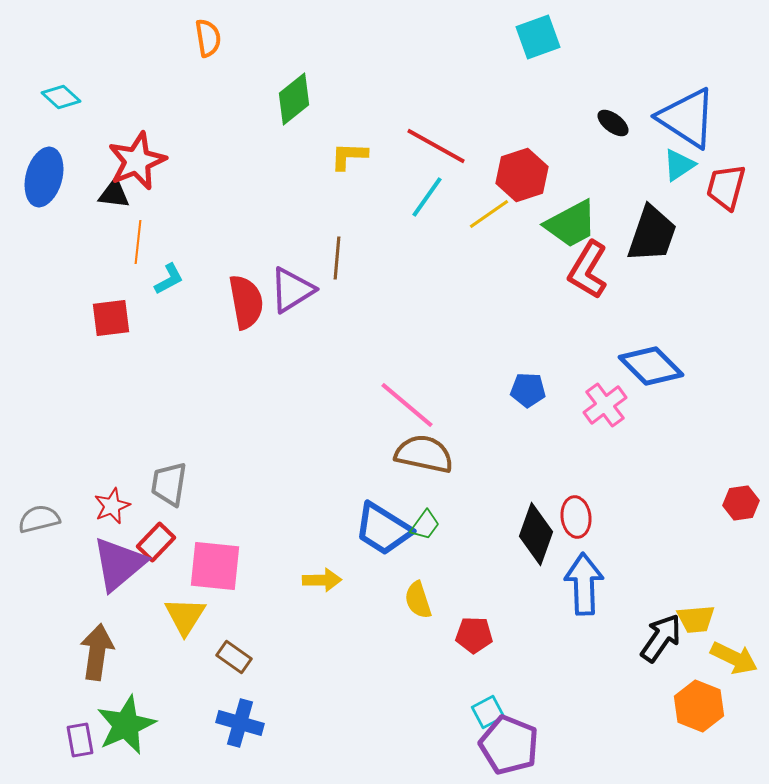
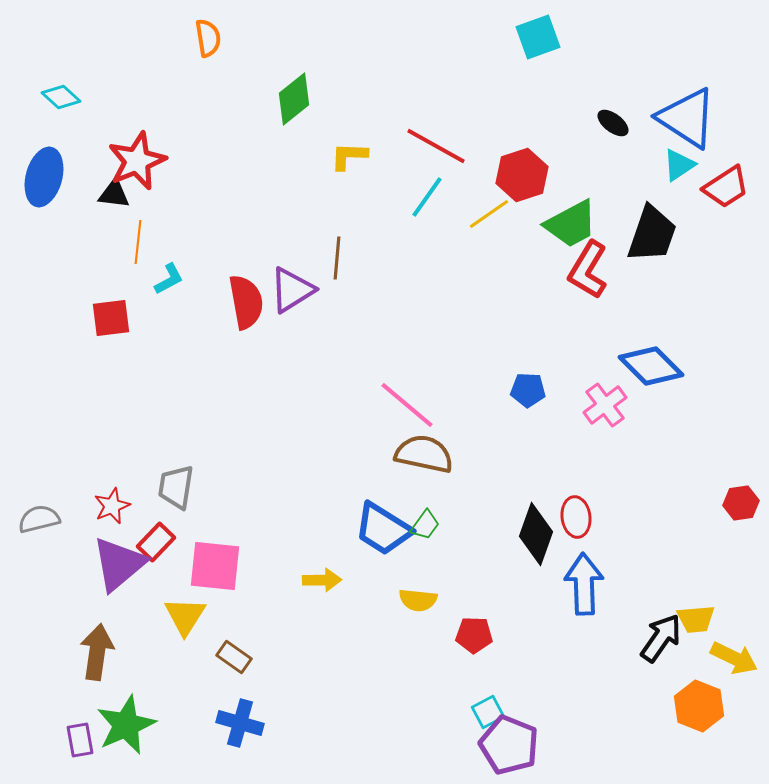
red trapezoid at (726, 187): rotated 138 degrees counterclockwise
gray trapezoid at (169, 484): moved 7 px right, 3 px down
yellow semicircle at (418, 600): rotated 66 degrees counterclockwise
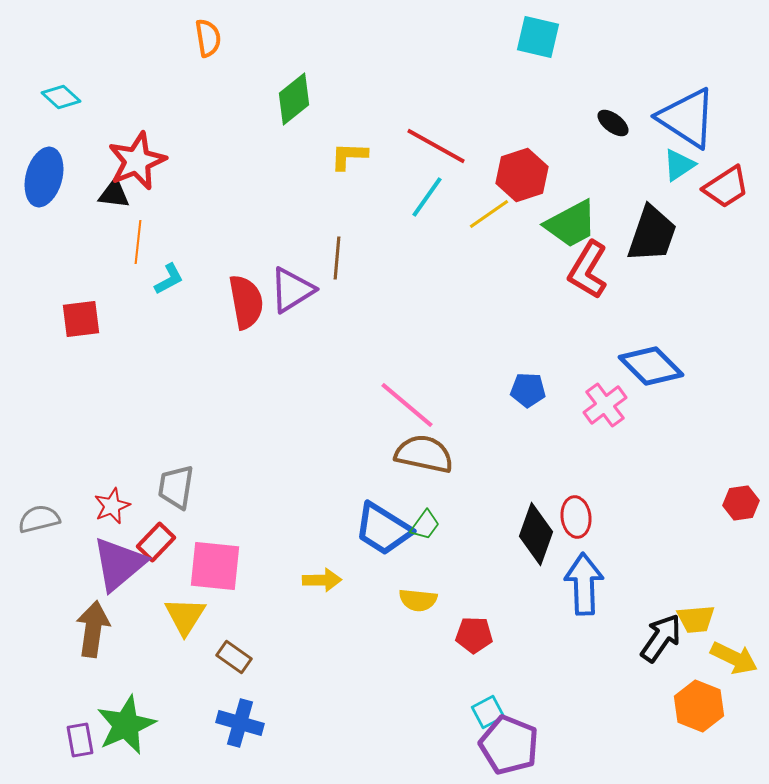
cyan square at (538, 37): rotated 33 degrees clockwise
red square at (111, 318): moved 30 px left, 1 px down
brown arrow at (97, 652): moved 4 px left, 23 px up
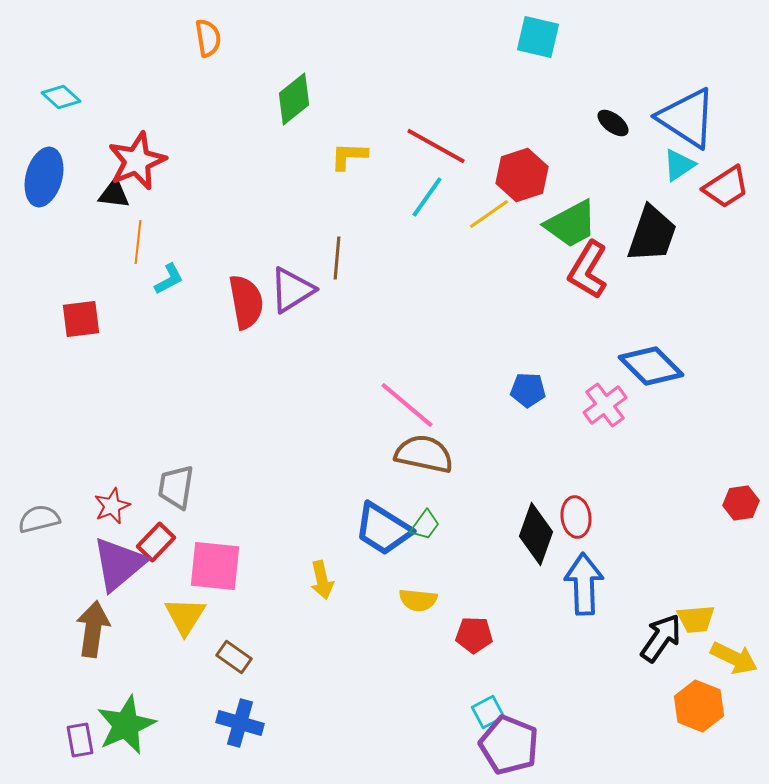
yellow arrow at (322, 580): rotated 78 degrees clockwise
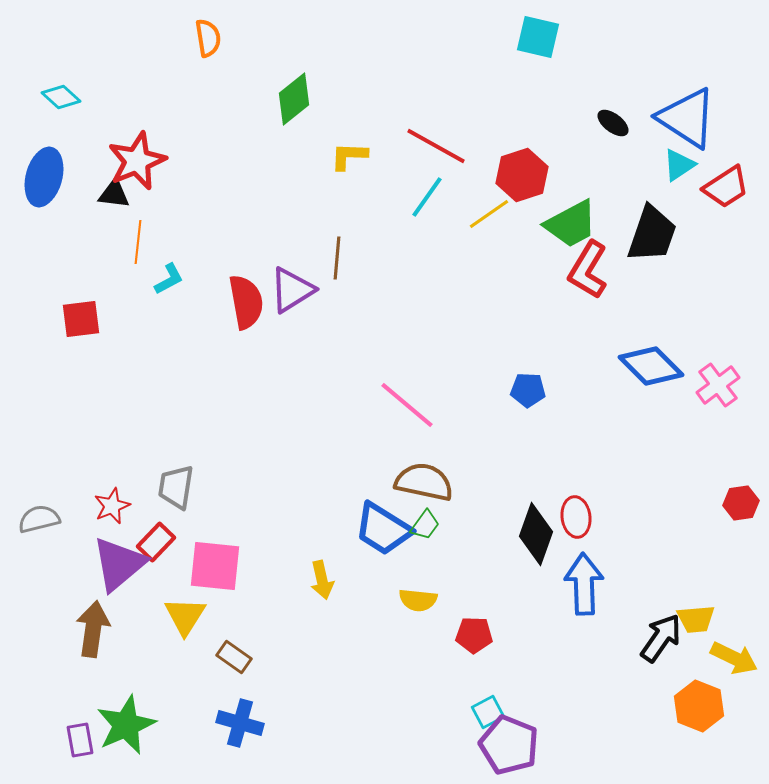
pink cross at (605, 405): moved 113 px right, 20 px up
brown semicircle at (424, 454): moved 28 px down
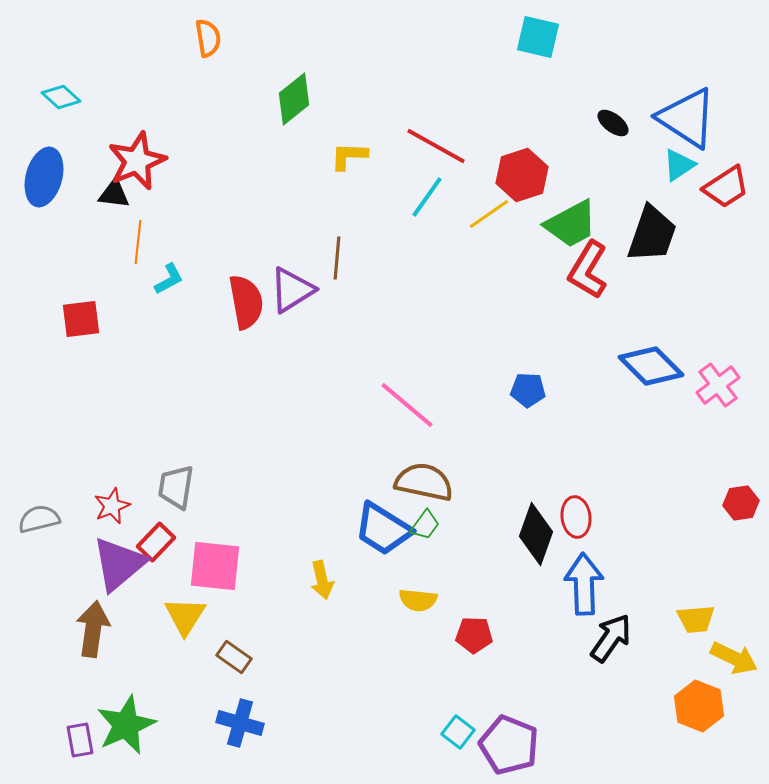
black arrow at (661, 638): moved 50 px left
cyan square at (488, 712): moved 30 px left, 20 px down; rotated 24 degrees counterclockwise
